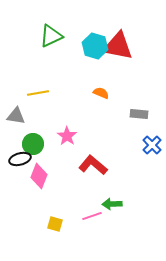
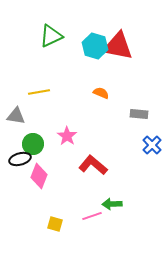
yellow line: moved 1 px right, 1 px up
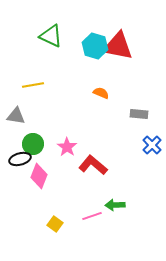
green triangle: rotated 50 degrees clockwise
yellow line: moved 6 px left, 7 px up
pink star: moved 11 px down
green arrow: moved 3 px right, 1 px down
yellow square: rotated 21 degrees clockwise
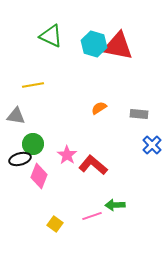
cyan hexagon: moved 1 px left, 2 px up
orange semicircle: moved 2 px left, 15 px down; rotated 56 degrees counterclockwise
pink star: moved 8 px down
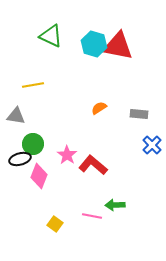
pink line: rotated 30 degrees clockwise
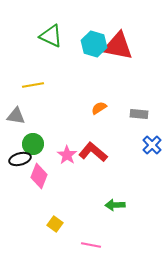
red L-shape: moved 13 px up
pink line: moved 1 px left, 29 px down
